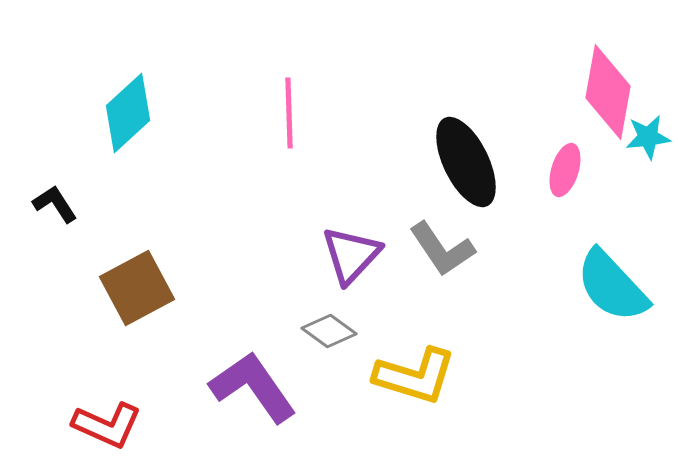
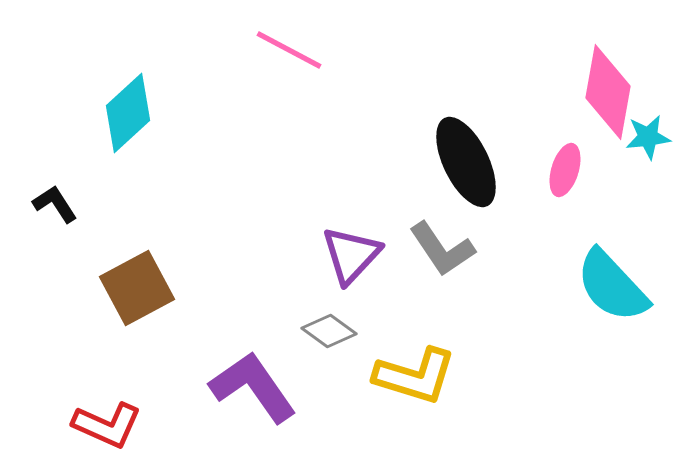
pink line: moved 63 px up; rotated 60 degrees counterclockwise
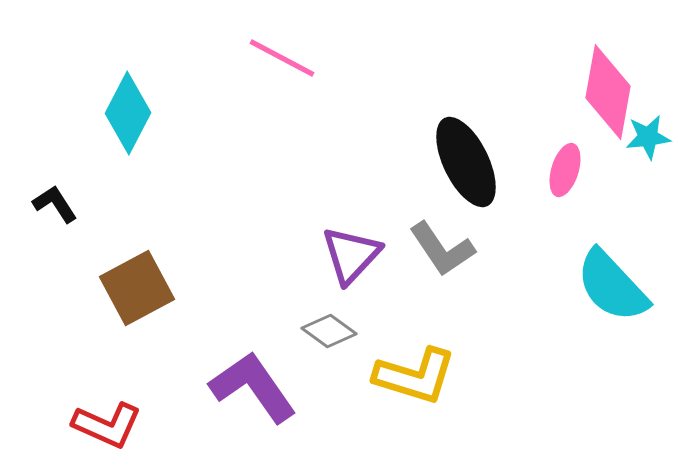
pink line: moved 7 px left, 8 px down
cyan diamond: rotated 20 degrees counterclockwise
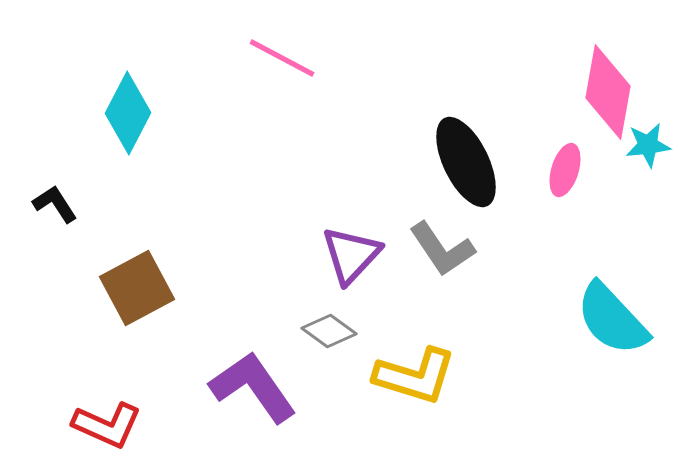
cyan star: moved 8 px down
cyan semicircle: moved 33 px down
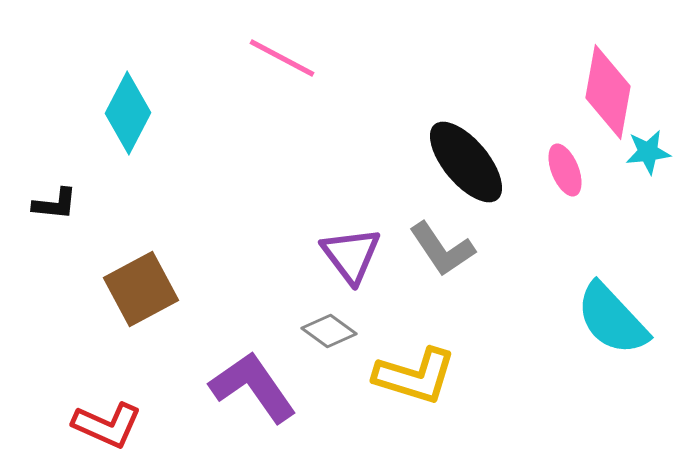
cyan star: moved 7 px down
black ellipse: rotated 14 degrees counterclockwise
pink ellipse: rotated 39 degrees counterclockwise
black L-shape: rotated 129 degrees clockwise
purple triangle: rotated 20 degrees counterclockwise
brown square: moved 4 px right, 1 px down
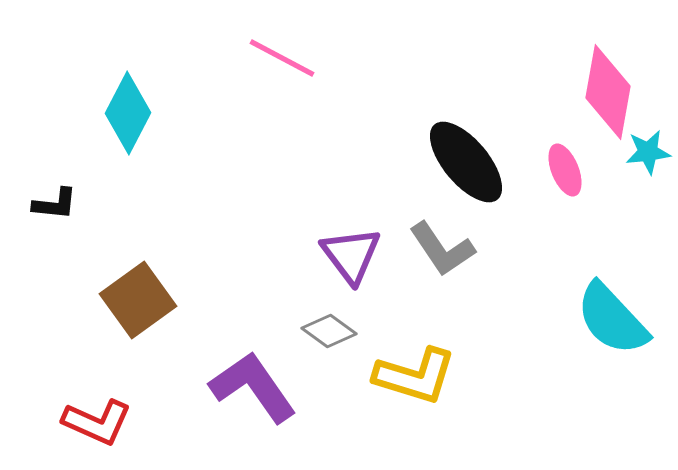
brown square: moved 3 px left, 11 px down; rotated 8 degrees counterclockwise
red L-shape: moved 10 px left, 3 px up
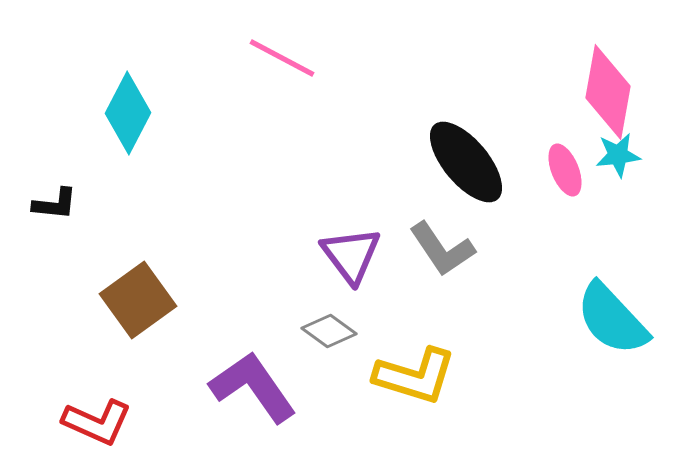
cyan star: moved 30 px left, 3 px down
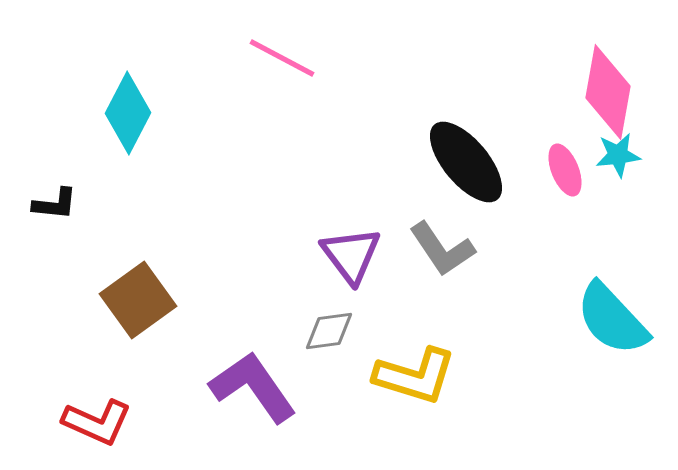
gray diamond: rotated 44 degrees counterclockwise
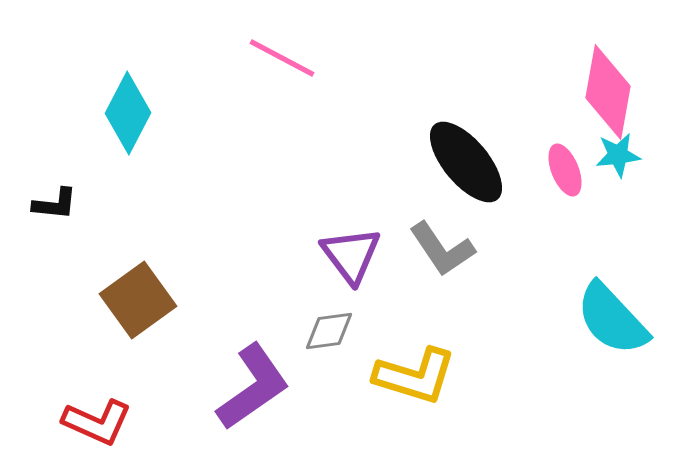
purple L-shape: rotated 90 degrees clockwise
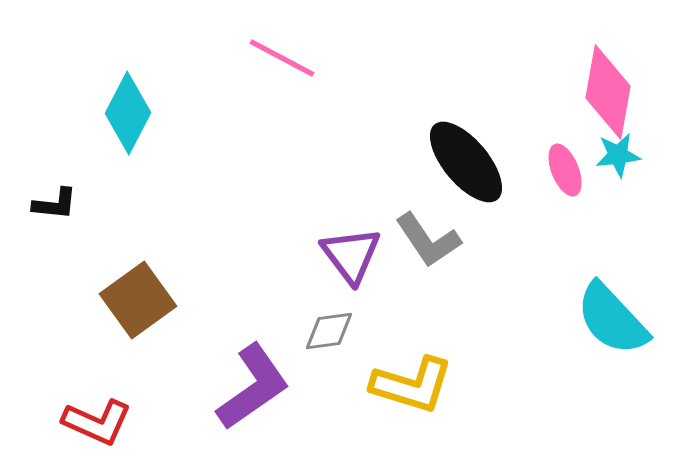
gray L-shape: moved 14 px left, 9 px up
yellow L-shape: moved 3 px left, 9 px down
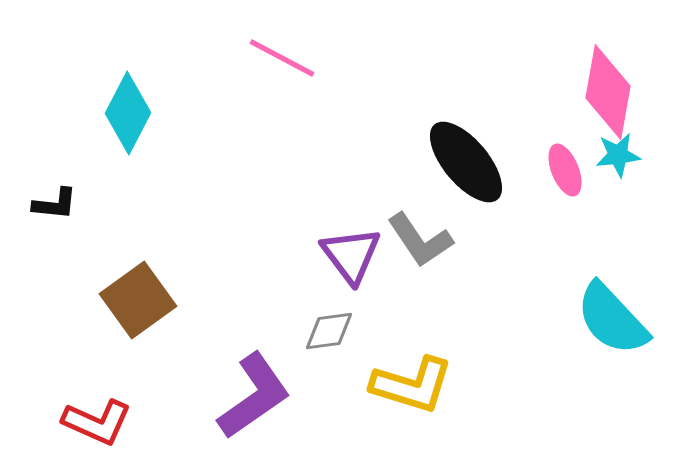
gray L-shape: moved 8 px left
purple L-shape: moved 1 px right, 9 px down
